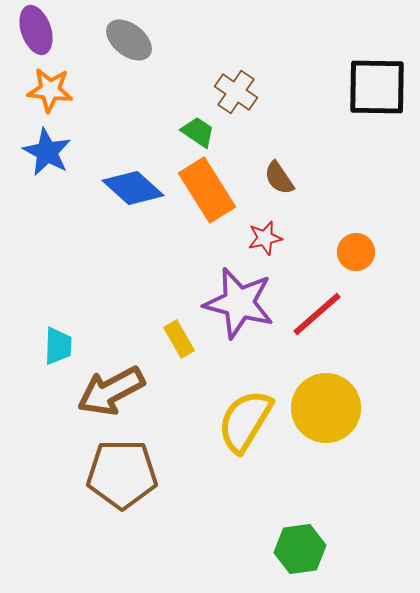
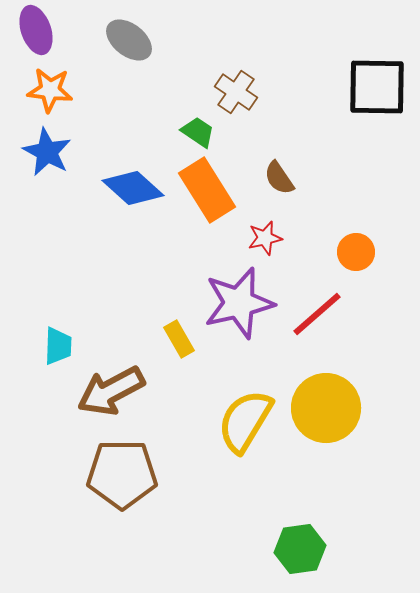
purple star: rotated 28 degrees counterclockwise
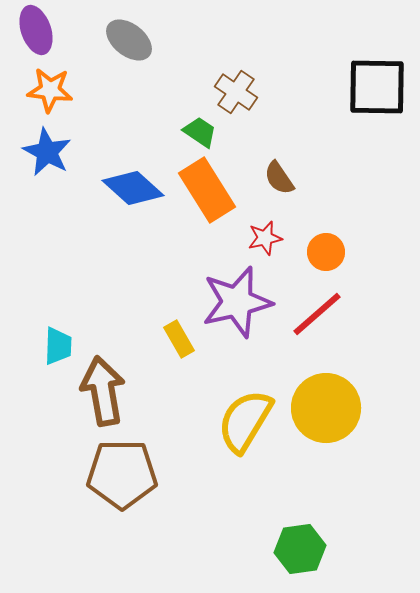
green trapezoid: moved 2 px right
orange circle: moved 30 px left
purple star: moved 2 px left, 1 px up
brown arrow: moved 8 px left; rotated 108 degrees clockwise
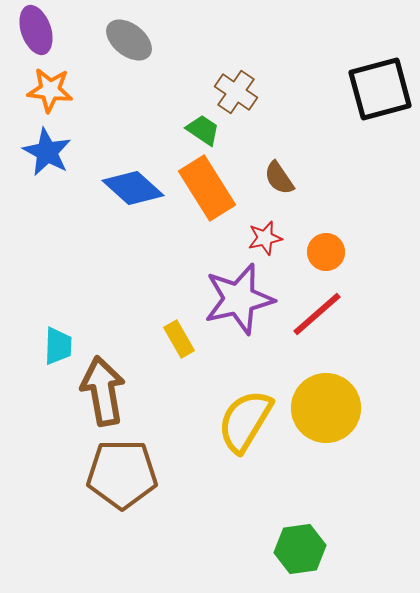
black square: moved 3 px right, 2 px down; rotated 16 degrees counterclockwise
green trapezoid: moved 3 px right, 2 px up
orange rectangle: moved 2 px up
purple star: moved 2 px right, 3 px up
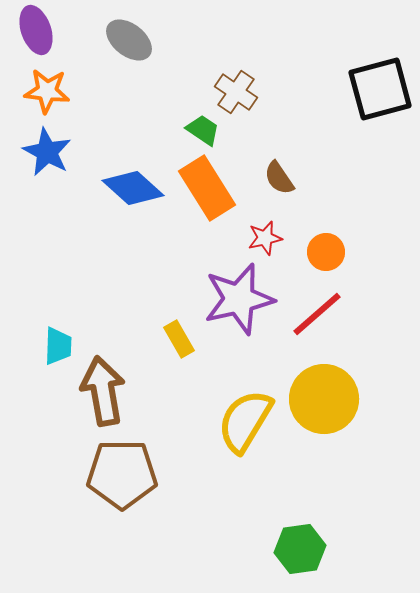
orange star: moved 3 px left, 1 px down
yellow circle: moved 2 px left, 9 px up
